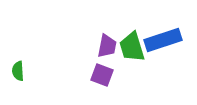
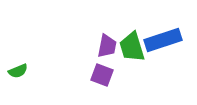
green semicircle: rotated 108 degrees counterclockwise
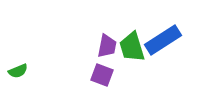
blue rectangle: rotated 15 degrees counterclockwise
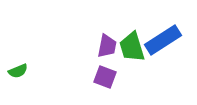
purple square: moved 3 px right, 2 px down
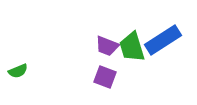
purple trapezoid: rotated 100 degrees clockwise
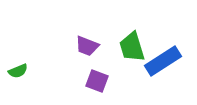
blue rectangle: moved 21 px down
purple trapezoid: moved 20 px left
purple square: moved 8 px left, 4 px down
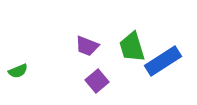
purple square: rotated 30 degrees clockwise
